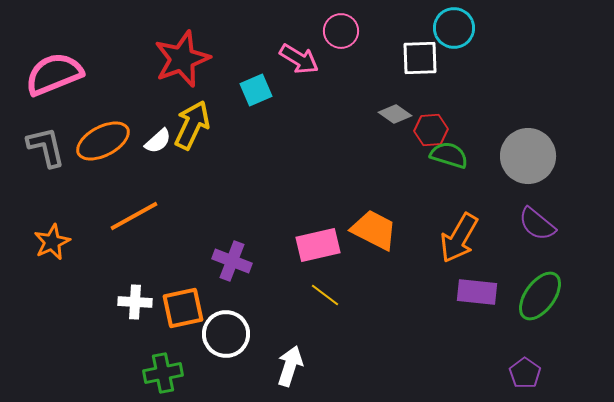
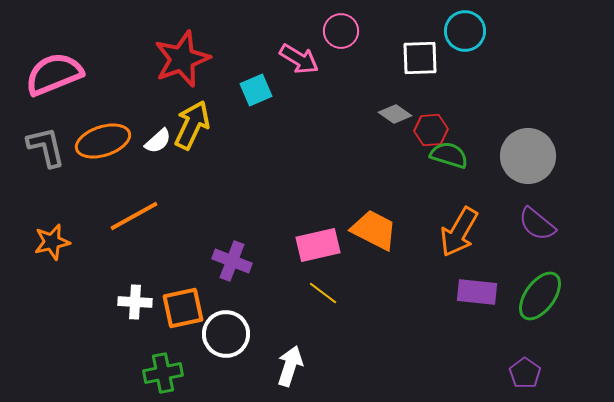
cyan circle: moved 11 px right, 3 px down
orange ellipse: rotated 10 degrees clockwise
orange arrow: moved 6 px up
orange star: rotated 12 degrees clockwise
yellow line: moved 2 px left, 2 px up
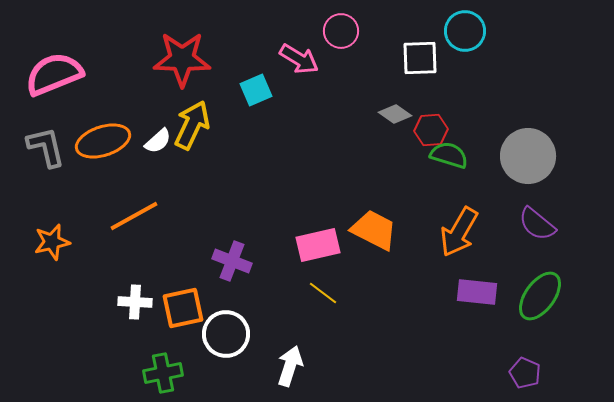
red star: rotated 22 degrees clockwise
purple pentagon: rotated 12 degrees counterclockwise
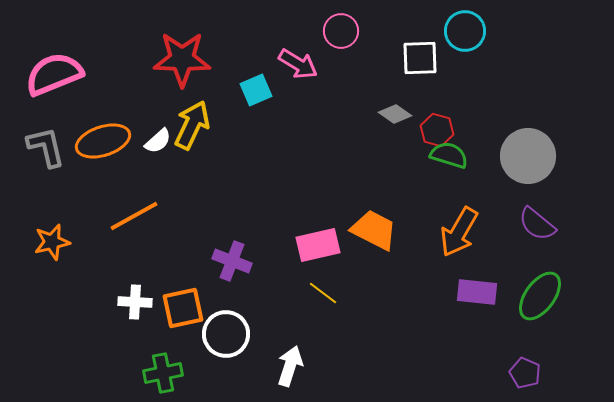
pink arrow: moved 1 px left, 5 px down
red hexagon: moved 6 px right; rotated 20 degrees clockwise
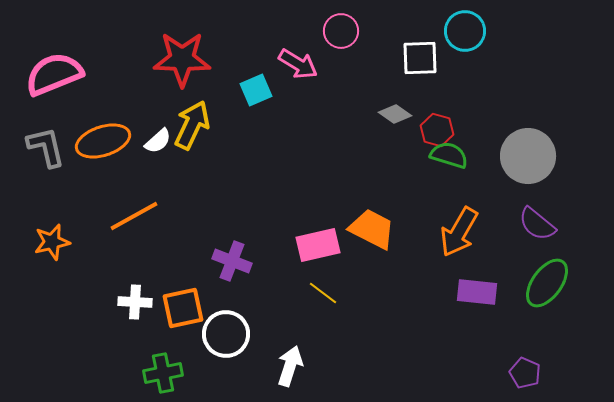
orange trapezoid: moved 2 px left, 1 px up
green ellipse: moved 7 px right, 13 px up
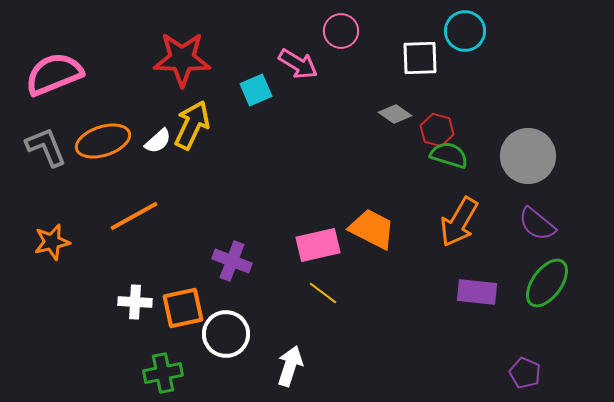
gray L-shape: rotated 9 degrees counterclockwise
orange arrow: moved 10 px up
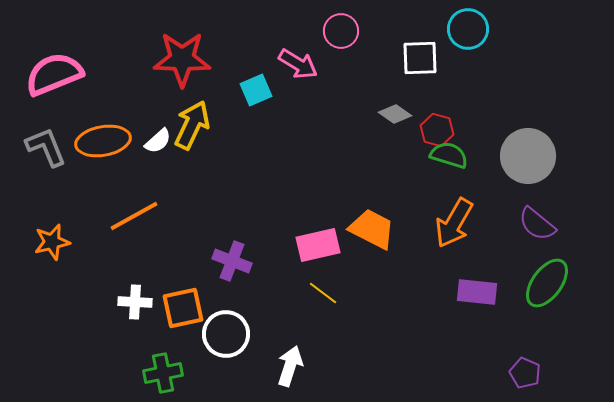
cyan circle: moved 3 px right, 2 px up
orange ellipse: rotated 8 degrees clockwise
orange arrow: moved 5 px left, 1 px down
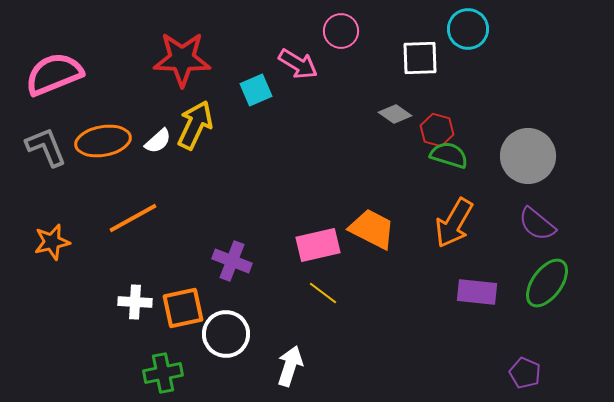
yellow arrow: moved 3 px right
orange line: moved 1 px left, 2 px down
